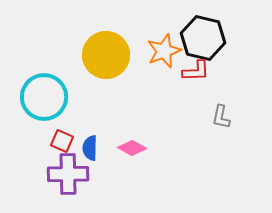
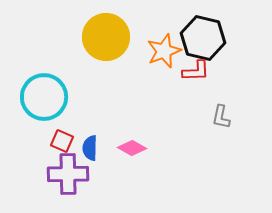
yellow circle: moved 18 px up
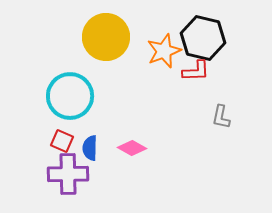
cyan circle: moved 26 px right, 1 px up
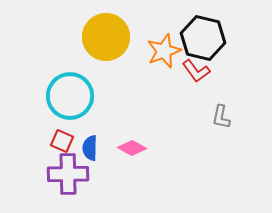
red L-shape: rotated 56 degrees clockwise
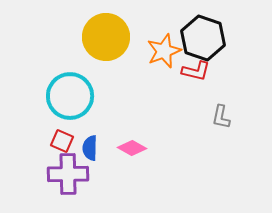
black hexagon: rotated 6 degrees clockwise
red L-shape: rotated 40 degrees counterclockwise
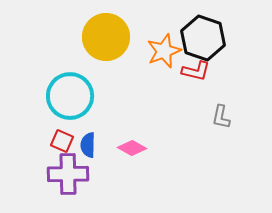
blue semicircle: moved 2 px left, 3 px up
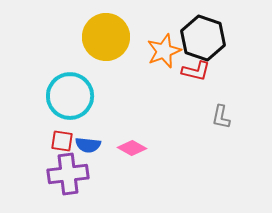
red square: rotated 15 degrees counterclockwise
blue semicircle: rotated 85 degrees counterclockwise
purple cross: rotated 6 degrees counterclockwise
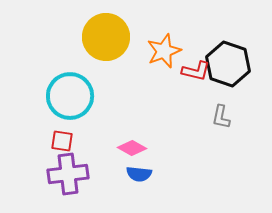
black hexagon: moved 25 px right, 26 px down
blue semicircle: moved 51 px right, 29 px down
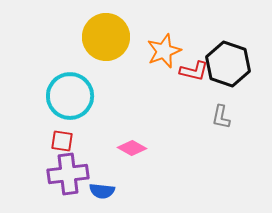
red L-shape: moved 2 px left
blue semicircle: moved 37 px left, 17 px down
